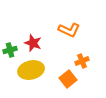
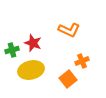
green cross: moved 2 px right
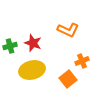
orange L-shape: moved 1 px left
green cross: moved 2 px left, 4 px up
yellow ellipse: moved 1 px right
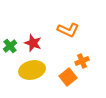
green cross: rotated 24 degrees counterclockwise
orange square: moved 2 px up
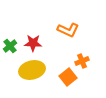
red star: rotated 18 degrees counterclockwise
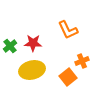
orange L-shape: rotated 40 degrees clockwise
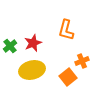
orange L-shape: moved 2 px left; rotated 40 degrees clockwise
red star: rotated 24 degrees counterclockwise
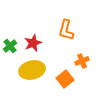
orange square: moved 3 px left, 2 px down
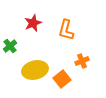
red star: moved 20 px up
yellow ellipse: moved 3 px right
orange square: moved 3 px left
